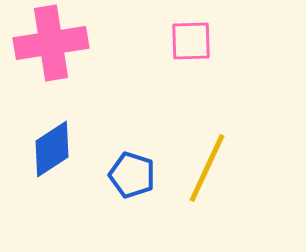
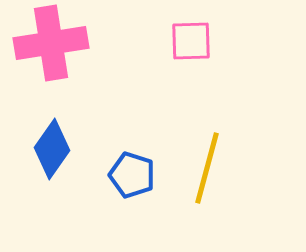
blue diamond: rotated 22 degrees counterclockwise
yellow line: rotated 10 degrees counterclockwise
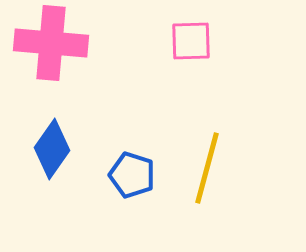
pink cross: rotated 14 degrees clockwise
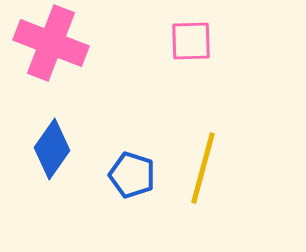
pink cross: rotated 16 degrees clockwise
yellow line: moved 4 px left
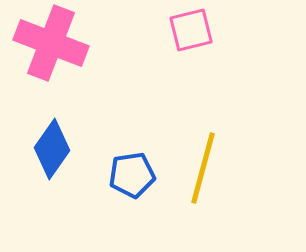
pink square: moved 11 px up; rotated 12 degrees counterclockwise
blue pentagon: rotated 27 degrees counterclockwise
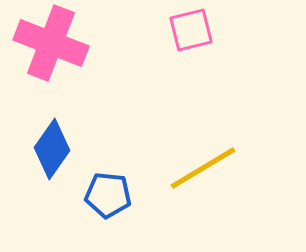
yellow line: rotated 44 degrees clockwise
blue pentagon: moved 24 px left, 20 px down; rotated 15 degrees clockwise
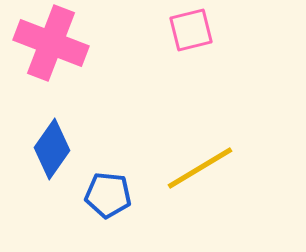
yellow line: moved 3 px left
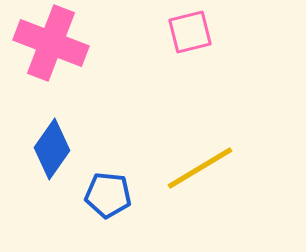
pink square: moved 1 px left, 2 px down
